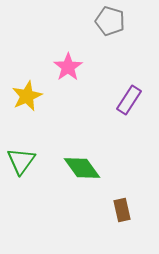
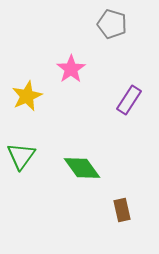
gray pentagon: moved 2 px right, 3 px down
pink star: moved 3 px right, 2 px down
green triangle: moved 5 px up
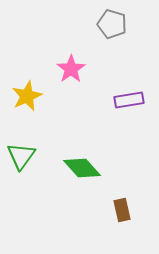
purple rectangle: rotated 48 degrees clockwise
green diamond: rotated 6 degrees counterclockwise
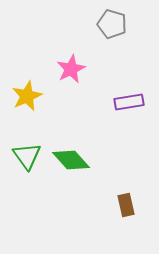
pink star: rotated 8 degrees clockwise
purple rectangle: moved 2 px down
green triangle: moved 6 px right; rotated 12 degrees counterclockwise
green diamond: moved 11 px left, 8 px up
brown rectangle: moved 4 px right, 5 px up
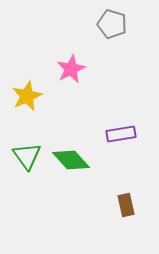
purple rectangle: moved 8 px left, 32 px down
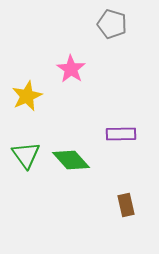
pink star: rotated 12 degrees counterclockwise
purple rectangle: rotated 8 degrees clockwise
green triangle: moved 1 px left, 1 px up
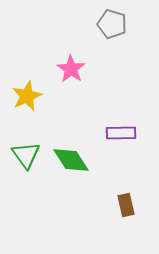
purple rectangle: moved 1 px up
green diamond: rotated 9 degrees clockwise
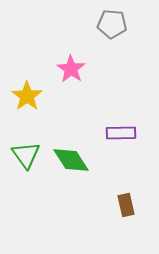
gray pentagon: rotated 12 degrees counterclockwise
yellow star: rotated 12 degrees counterclockwise
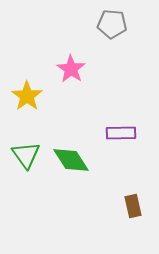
brown rectangle: moved 7 px right, 1 px down
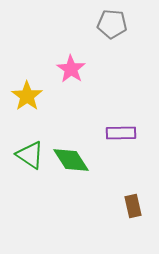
green triangle: moved 4 px right; rotated 20 degrees counterclockwise
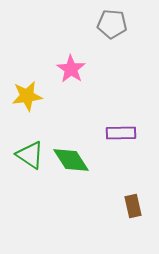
yellow star: rotated 28 degrees clockwise
